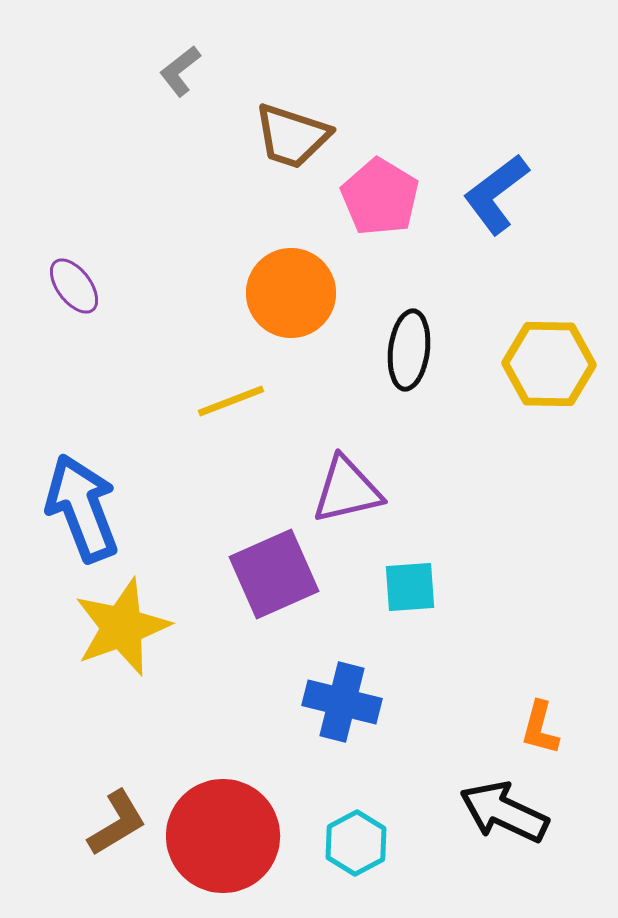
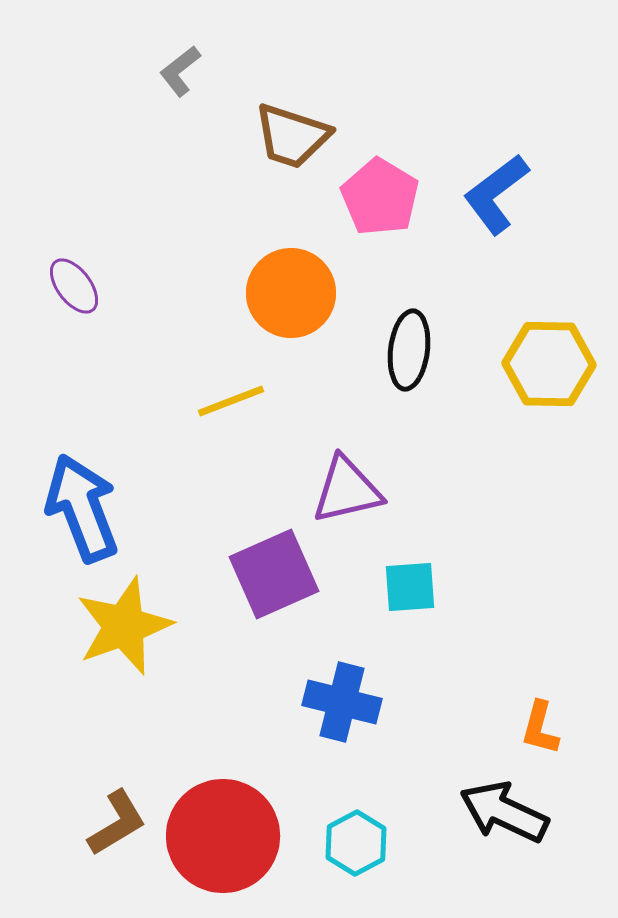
yellow star: moved 2 px right, 1 px up
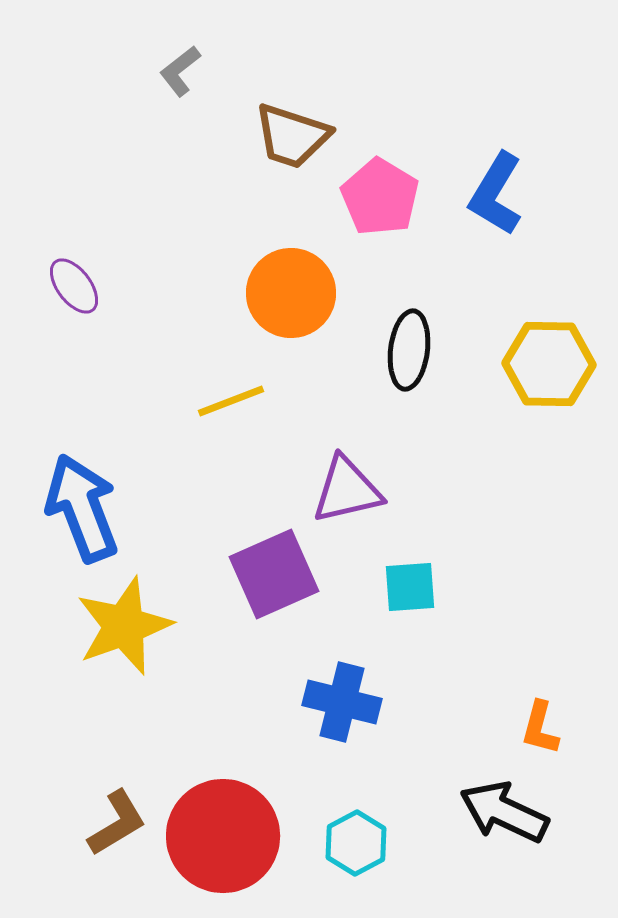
blue L-shape: rotated 22 degrees counterclockwise
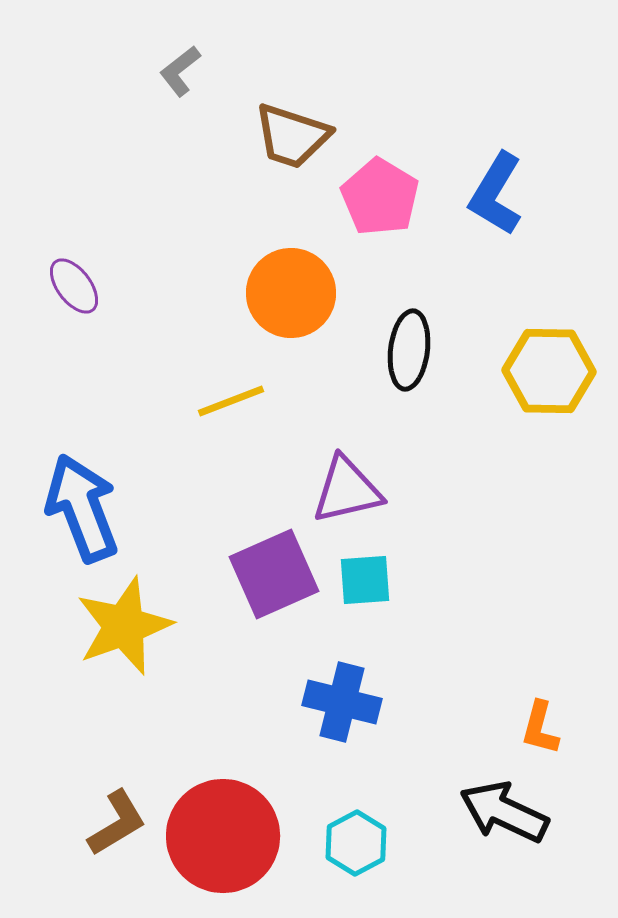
yellow hexagon: moved 7 px down
cyan square: moved 45 px left, 7 px up
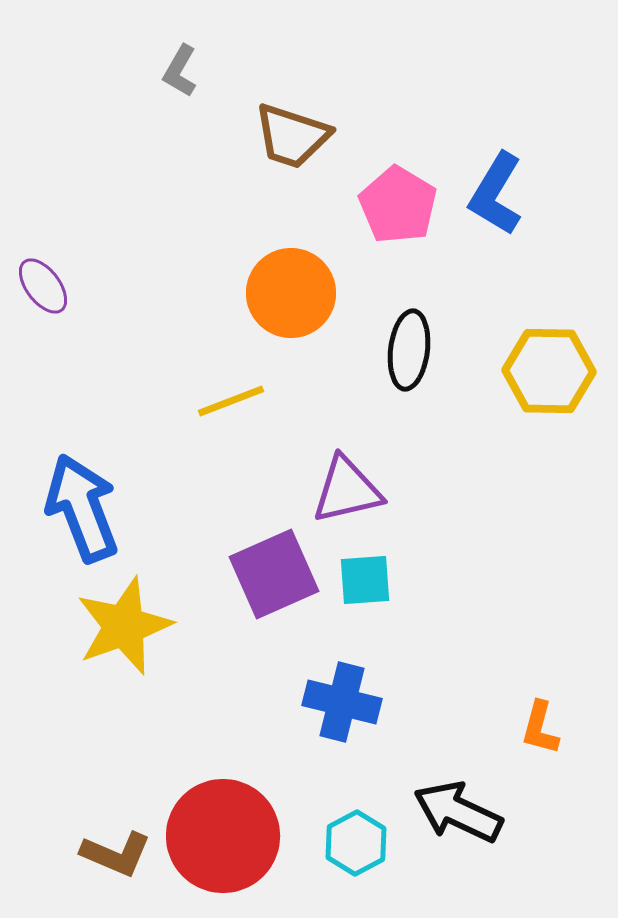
gray L-shape: rotated 22 degrees counterclockwise
pink pentagon: moved 18 px right, 8 px down
purple ellipse: moved 31 px left
black arrow: moved 46 px left
brown L-shape: moved 1 px left, 31 px down; rotated 54 degrees clockwise
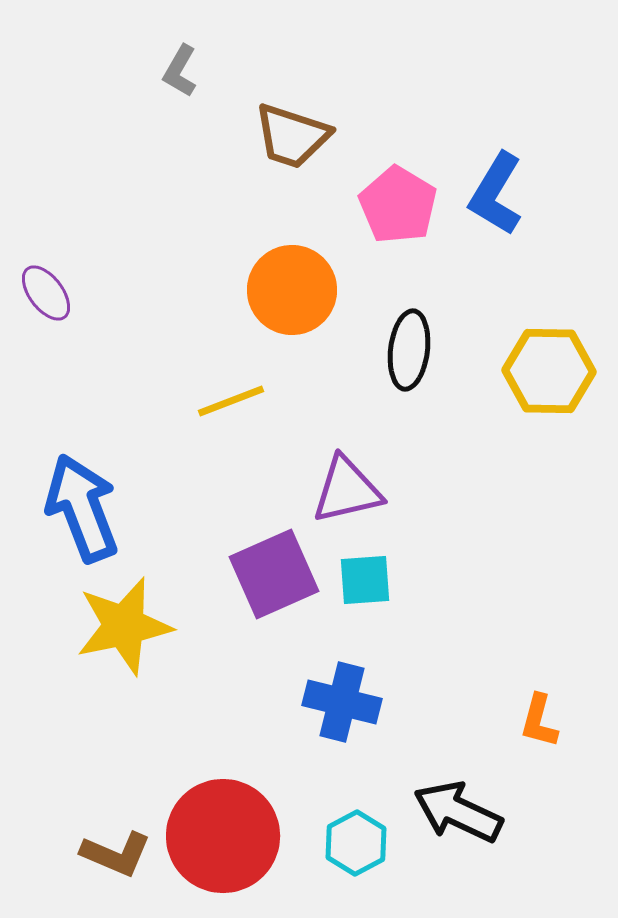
purple ellipse: moved 3 px right, 7 px down
orange circle: moved 1 px right, 3 px up
yellow star: rotated 8 degrees clockwise
orange L-shape: moved 1 px left, 7 px up
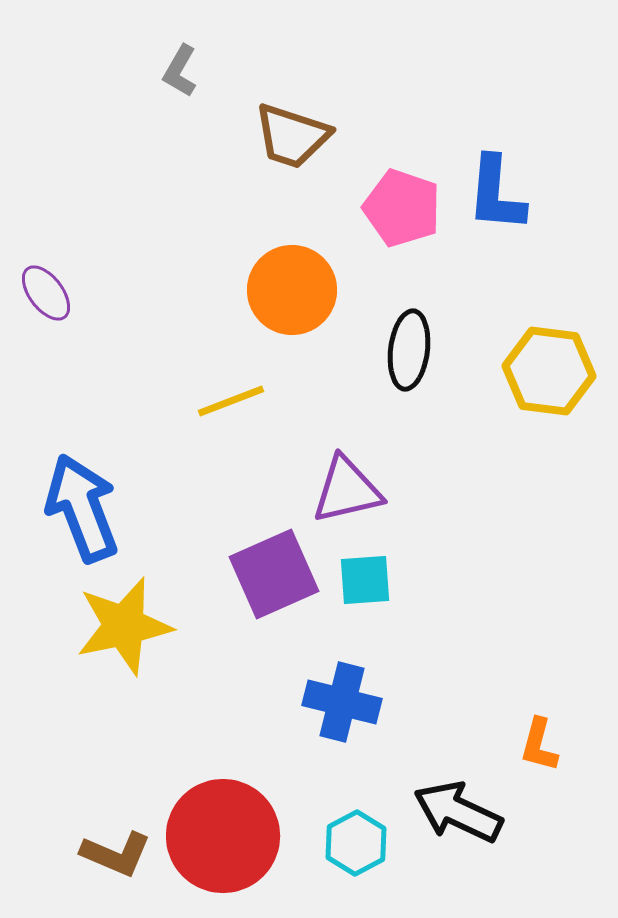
blue L-shape: rotated 26 degrees counterclockwise
pink pentagon: moved 4 px right, 3 px down; rotated 12 degrees counterclockwise
yellow hexagon: rotated 6 degrees clockwise
orange L-shape: moved 24 px down
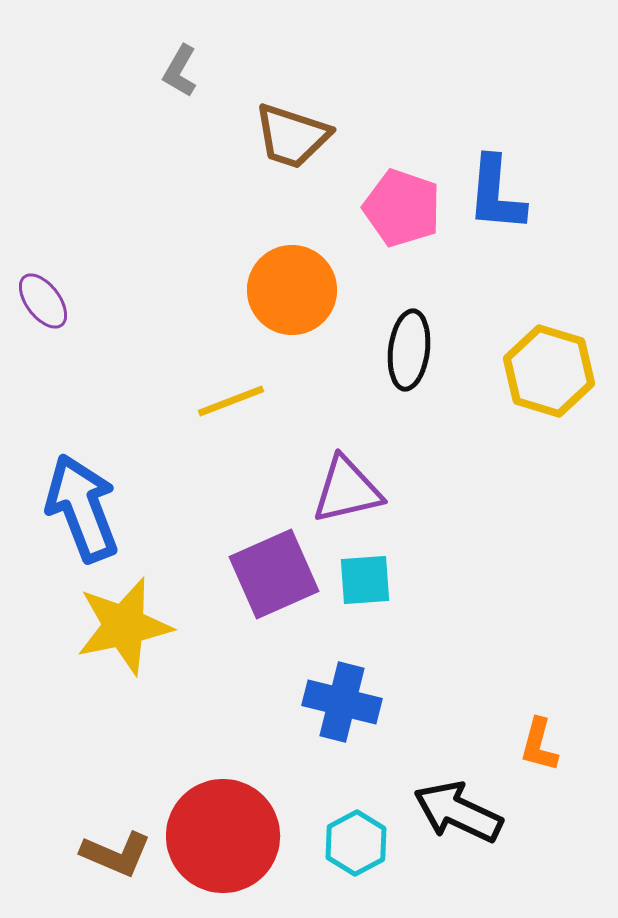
purple ellipse: moved 3 px left, 8 px down
yellow hexagon: rotated 10 degrees clockwise
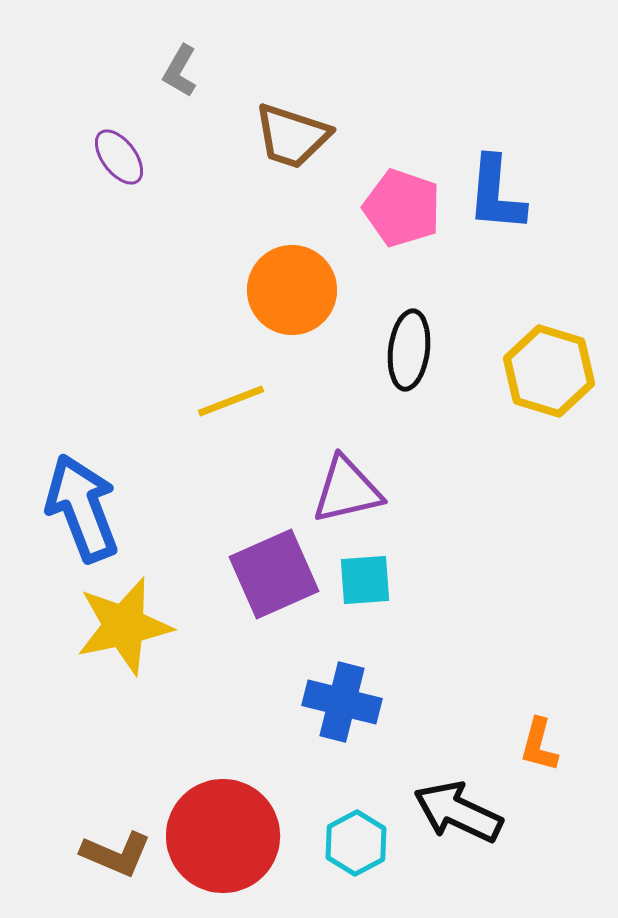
purple ellipse: moved 76 px right, 144 px up
